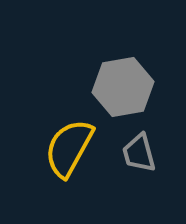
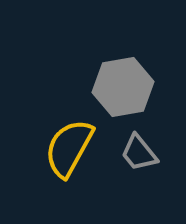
gray trapezoid: rotated 24 degrees counterclockwise
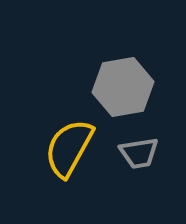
gray trapezoid: rotated 60 degrees counterclockwise
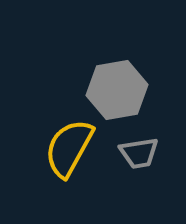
gray hexagon: moved 6 px left, 3 px down
